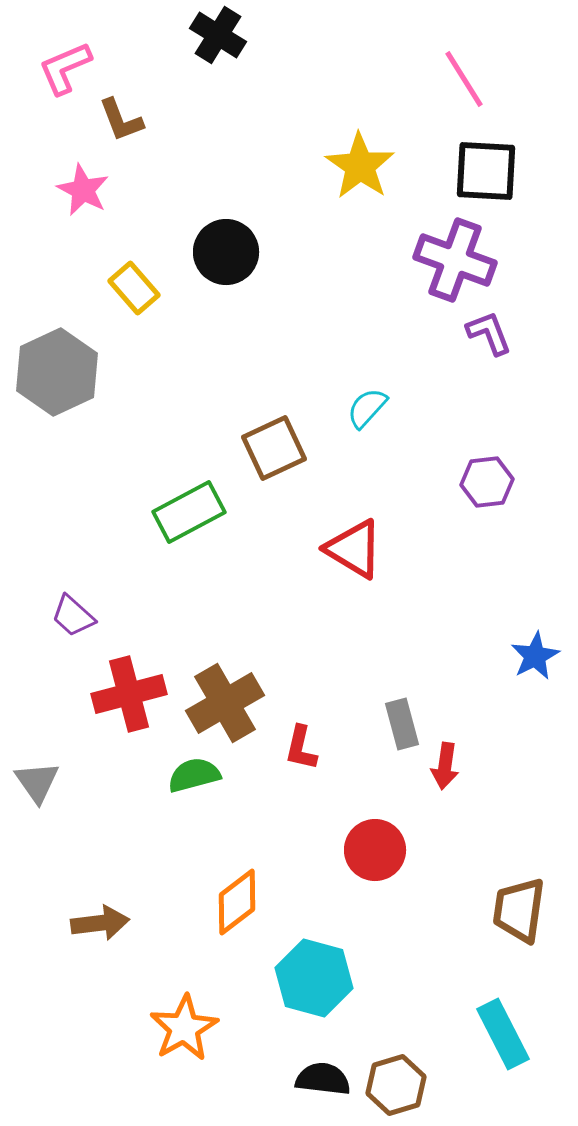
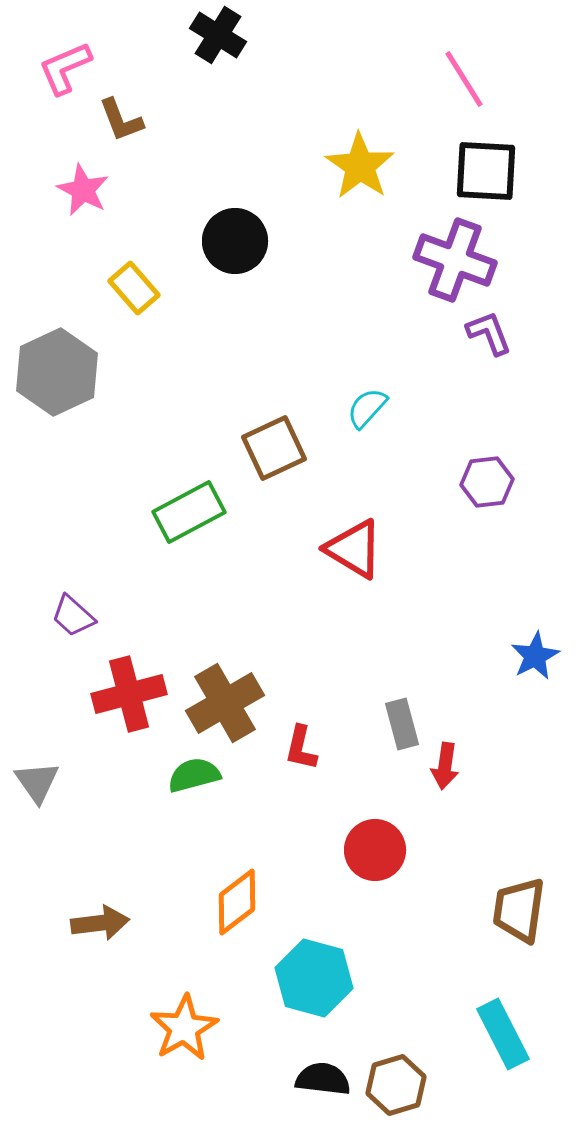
black circle: moved 9 px right, 11 px up
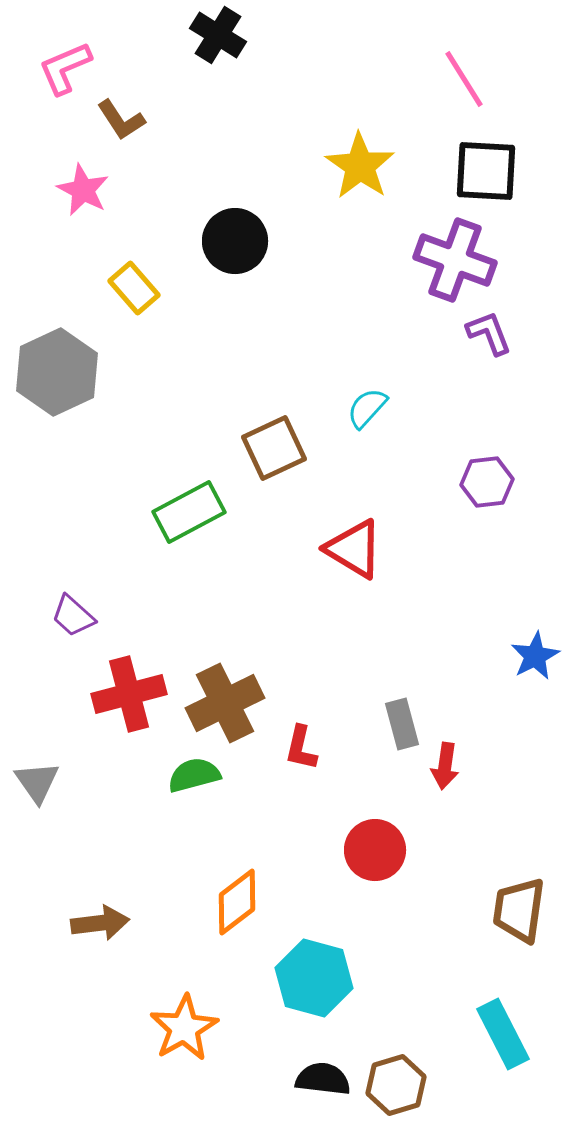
brown L-shape: rotated 12 degrees counterclockwise
brown cross: rotated 4 degrees clockwise
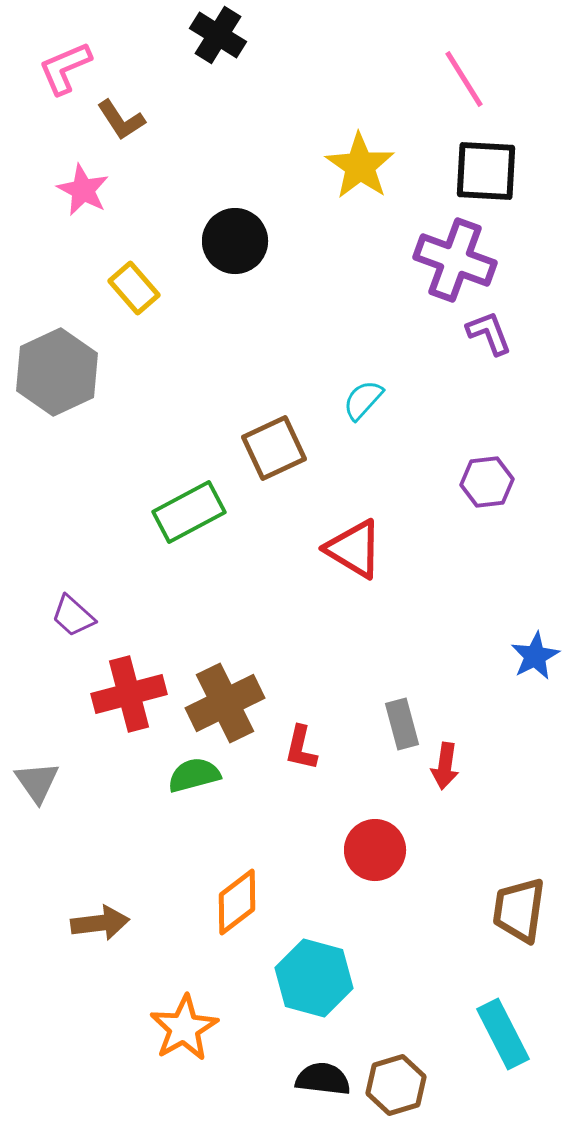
cyan semicircle: moved 4 px left, 8 px up
